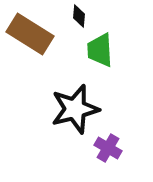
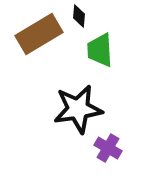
brown rectangle: moved 9 px right; rotated 63 degrees counterclockwise
black star: moved 3 px right; rotated 6 degrees clockwise
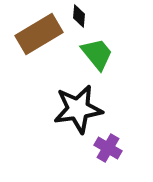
green trapezoid: moved 3 px left, 4 px down; rotated 144 degrees clockwise
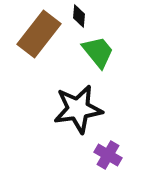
brown rectangle: rotated 21 degrees counterclockwise
green trapezoid: moved 1 px right, 2 px up
purple cross: moved 7 px down
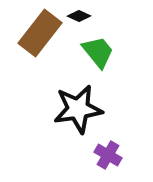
black diamond: rotated 70 degrees counterclockwise
brown rectangle: moved 1 px right, 1 px up
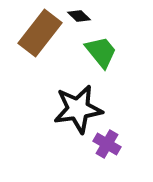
black diamond: rotated 20 degrees clockwise
green trapezoid: moved 3 px right
purple cross: moved 1 px left, 11 px up
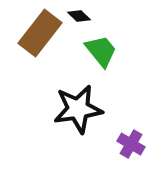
green trapezoid: moved 1 px up
purple cross: moved 24 px right
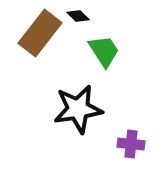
black diamond: moved 1 px left
green trapezoid: moved 3 px right; rotated 6 degrees clockwise
purple cross: rotated 24 degrees counterclockwise
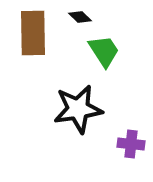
black diamond: moved 2 px right, 1 px down
brown rectangle: moved 7 px left; rotated 39 degrees counterclockwise
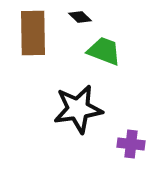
green trapezoid: rotated 36 degrees counterclockwise
